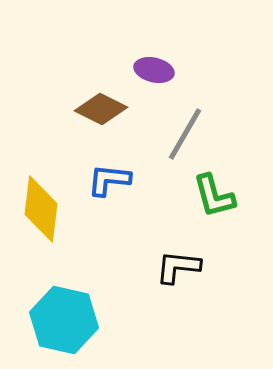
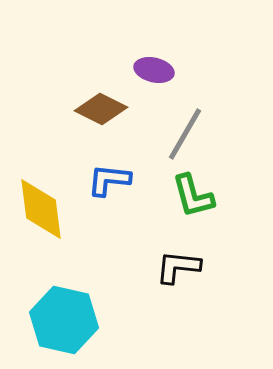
green L-shape: moved 21 px left
yellow diamond: rotated 14 degrees counterclockwise
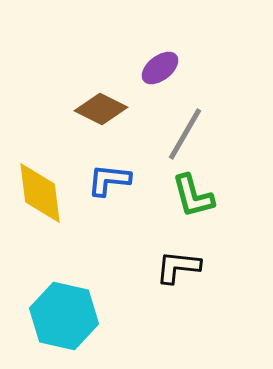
purple ellipse: moved 6 px right, 2 px up; rotated 51 degrees counterclockwise
yellow diamond: moved 1 px left, 16 px up
cyan hexagon: moved 4 px up
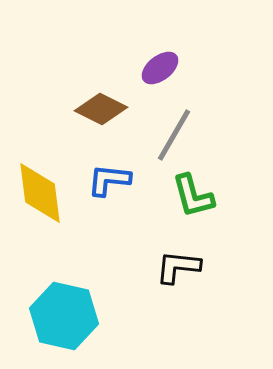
gray line: moved 11 px left, 1 px down
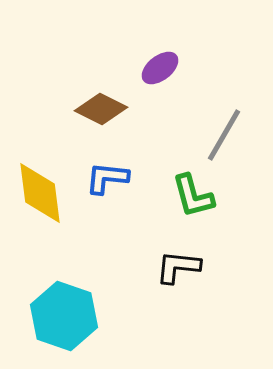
gray line: moved 50 px right
blue L-shape: moved 2 px left, 2 px up
cyan hexagon: rotated 6 degrees clockwise
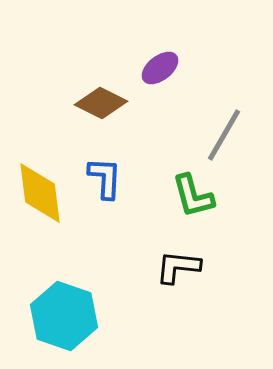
brown diamond: moved 6 px up
blue L-shape: moved 2 px left; rotated 87 degrees clockwise
